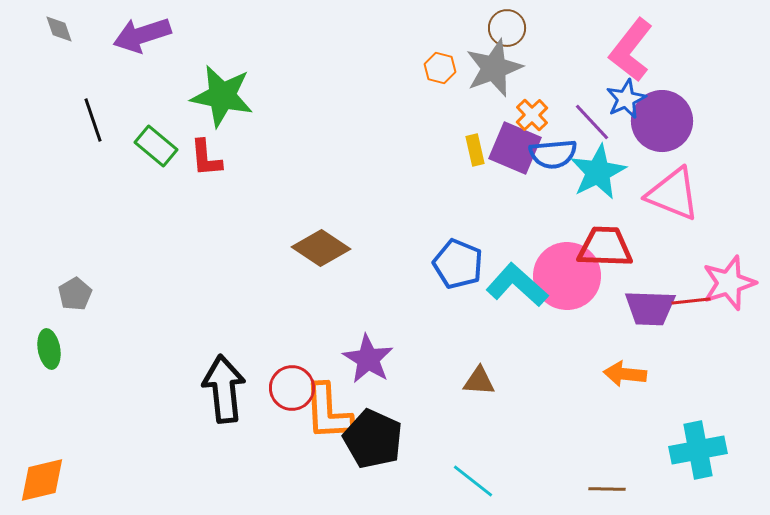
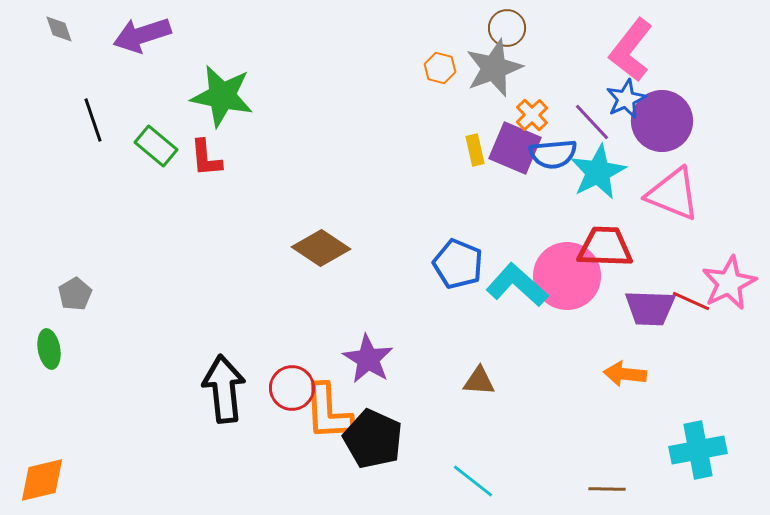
pink star: rotated 8 degrees counterclockwise
red line: rotated 30 degrees clockwise
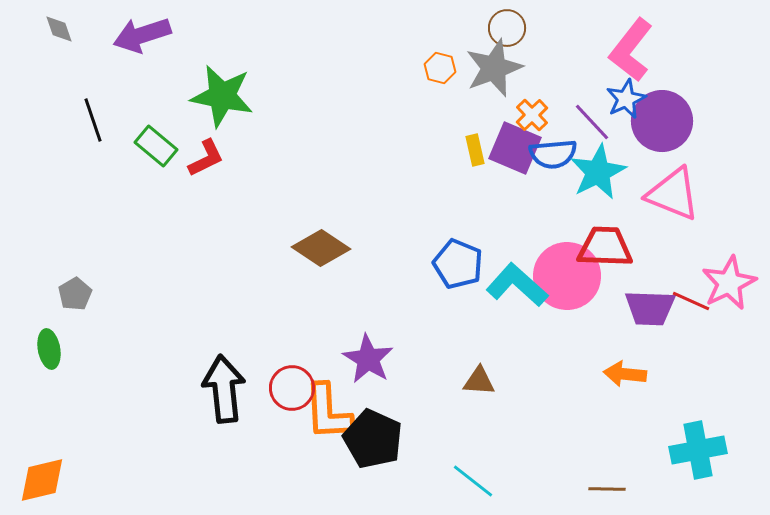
red L-shape: rotated 111 degrees counterclockwise
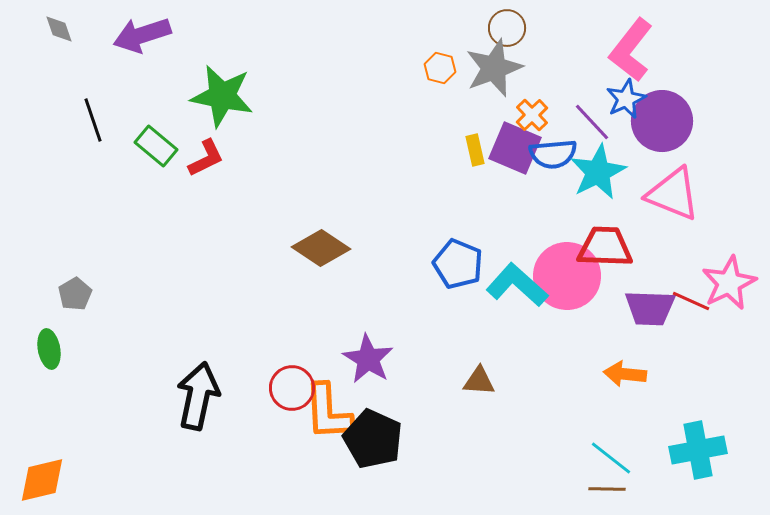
black arrow: moved 26 px left, 7 px down; rotated 18 degrees clockwise
cyan line: moved 138 px right, 23 px up
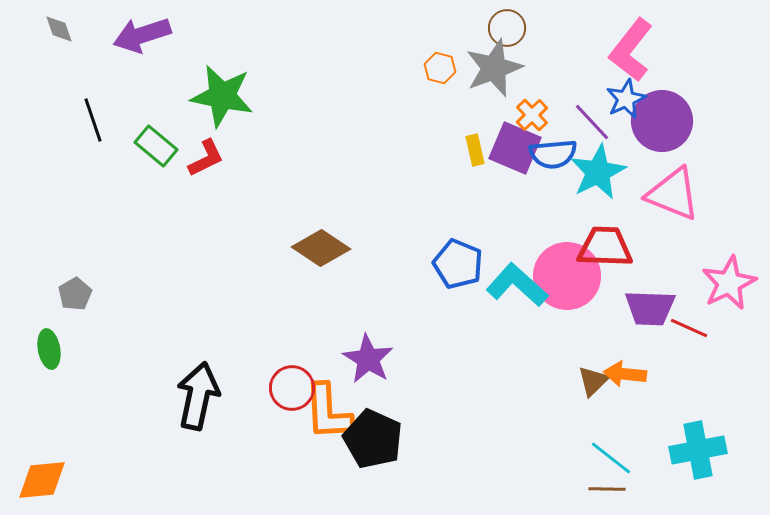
red line: moved 2 px left, 27 px down
brown triangle: moved 114 px right; rotated 48 degrees counterclockwise
orange diamond: rotated 8 degrees clockwise
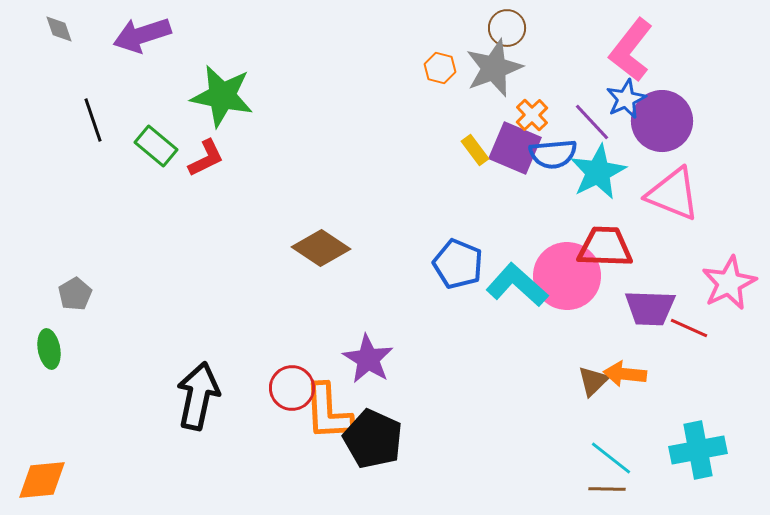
yellow rectangle: rotated 24 degrees counterclockwise
